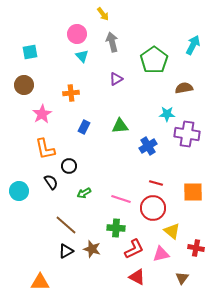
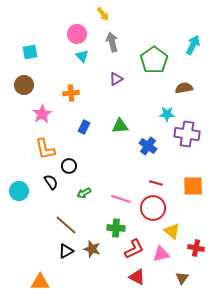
blue cross: rotated 24 degrees counterclockwise
orange square: moved 6 px up
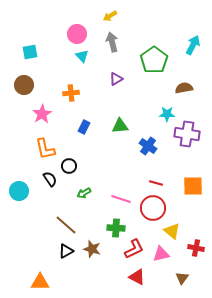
yellow arrow: moved 7 px right, 2 px down; rotated 96 degrees clockwise
black semicircle: moved 1 px left, 3 px up
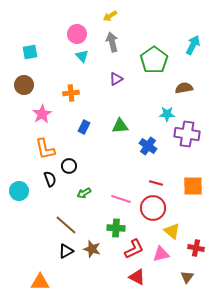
black semicircle: rotated 14 degrees clockwise
brown triangle: moved 5 px right, 1 px up
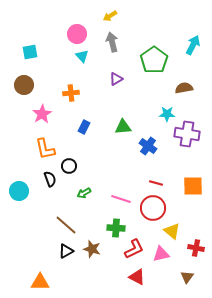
green triangle: moved 3 px right, 1 px down
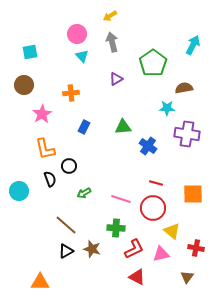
green pentagon: moved 1 px left, 3 px down
cyan star: moved 6 px up
orange square: moved 8 px down
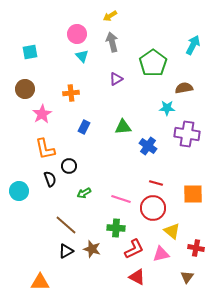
brown circle: moved 1 px right, 4 px down
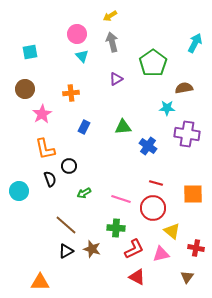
cyan arrow: moved 2 px right, 2 px up
